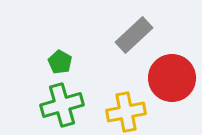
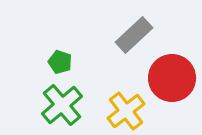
green pentagon: rotated 10 degrees counterclockwise
green cross: rotated 24 degrees counterclockwise
yellow cross: moved 1 px up; rotated 27 degrees counterclockwise
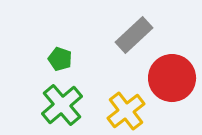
green pentagon: moved 3 px up
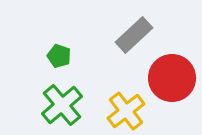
green pentagon: moved 1 px left, 3 px up
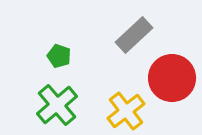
green cross: moved 5 px left
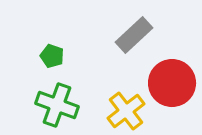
green pentagon: moved 7 px left
red circle: moved 5 px down
green cross: rotated 30 degrees counterclockwise
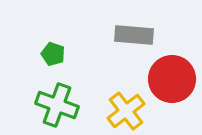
gray rectangle: rotated 48 degrees clockwise
green pentagon: moved 1 px right, 2 px up
red circle: moved 4 px up
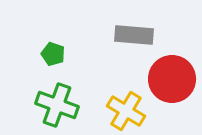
yellow cross: rotated 21 degrees counterclockwise
